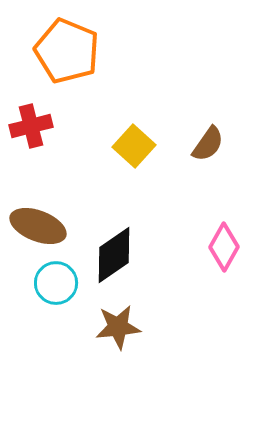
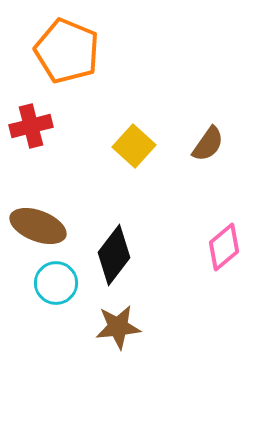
pink diamond: rotated 21 degrees clockwise
black diamond: rotated 18 degrees counterclockwise
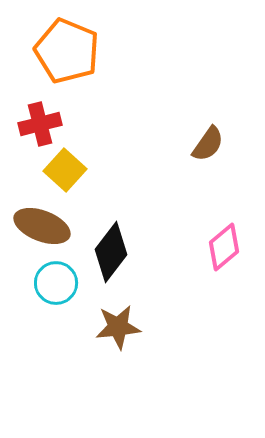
red cross: moved 9 px right, 2 px up
yellow square: moved 69 px left, 24 px down
brown ellipse: moved 4 px right
black diamond: moved 3 px left, 3 px up
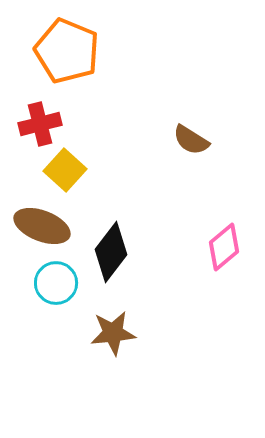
brown semicircle: moved 17 px left, 4 px up; rotated 87 degrees clockwise
brown star: moved 5 px left, 6 px down
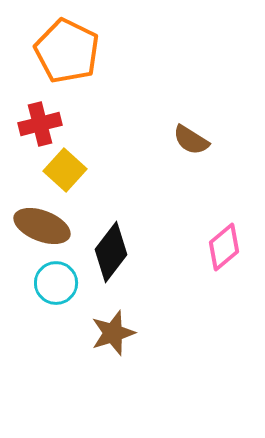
orange pentagon: rotated 4 degrees clockwise
brown star: rotated 12 degrees counterclockwise
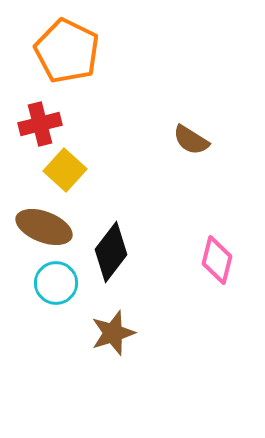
brown ellipse: moved 2 px right, 1 px down
pink diamond: moved 7 px left, 13 px down; rotated 36 degrees counterclockwise
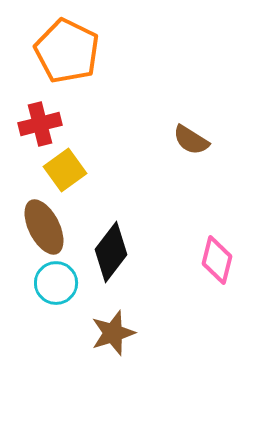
yellow square: rotated 12 degrees clockwise
brown ellipse: rotated 42 degrees clockwise
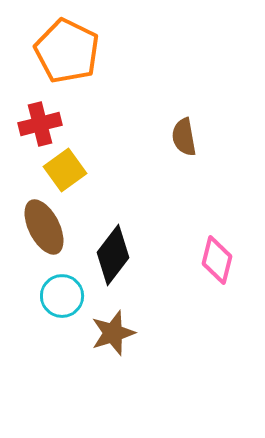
brown semicircle: moved 7 px left, 3 px up; rotated 48 degrees clockwise
black diamond: moved 2 px right, 3 px down
cyan circle: moved 6 px right, 13 px down
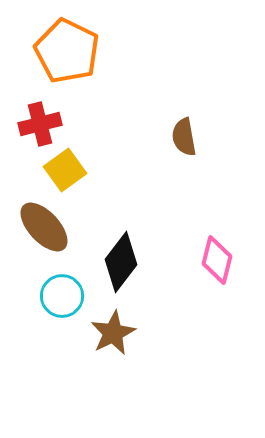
brown ellipse: rotated 16 degrees counterclockwise
black diamond: moved 8 px right, 7 px down
brown star: rotated 9 degrees counterclockwise
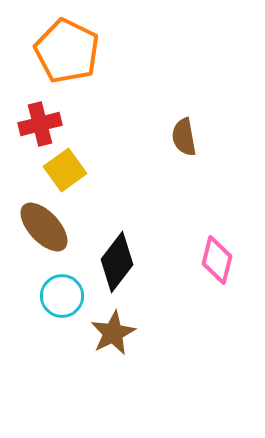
black diamond: moved 4 px left
